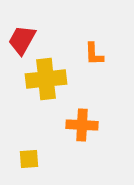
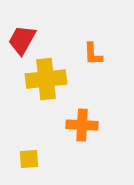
orange L-shape: moved 1 px left
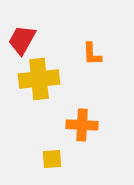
orange L-shape: moved 1 px left
yellow cross: moved 7 px left
yellow square: moved 23 px right
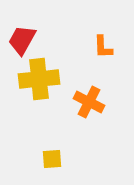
orange L-shape: moved 11 px right, 7 px up
orange cross: moved 7 px right, 23 px up; rotated 24 degrees clockwise
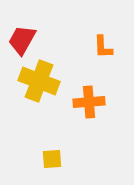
yellow cross: moved 2 px down; rotated 27 degrees clockwise
orange cross: rotated 32 degrees counterclockwise
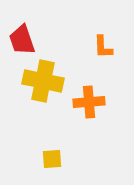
red trapezoid: rotated 48 degrees counterclockwise
yellow cross: moved 4 px right; rotated 9 degrees counterclockwise
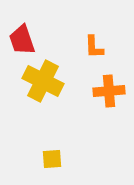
orange L-shape: moved 9 px left
yellow cross: rotated 15 degrees clockwise
orange cross: moved 20 px right, 11 px up
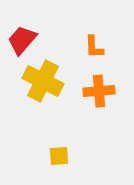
red trapezoid: rotated 60 degrees clockwise
orange cross: moved 10 px left
yellow square: moved 7 px right, 3 px up
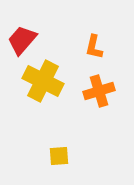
orange L-shape: rotated 15 degrees clockwise
orange cross: rotated 12 degrees counterclockwise
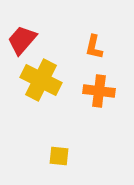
yellow cross: moved 2 px left, 1 px up
orange cross: rotated 24 degrees clockwise
yellow square: rotated 10 degrees clockwise
